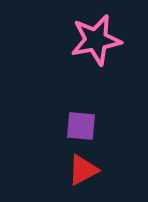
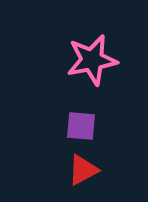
pink star: moved 4 px left, 20 px down
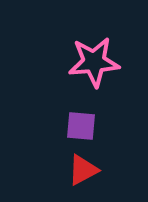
pink star: moved 2 px right, 2 px down; rotated 6 degrees clockwise
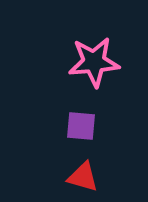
red triangle: moved 7 px down; rotated 44 degrees clockwise
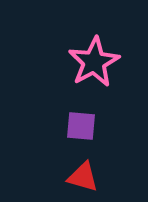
pink star: rotated 24 degrees counterclockwise
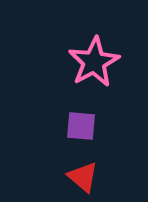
red triangle: rotated 24 degrees clockwise
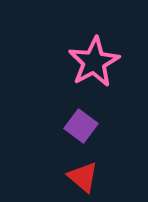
purple square: rotated 32 degrees clockwise
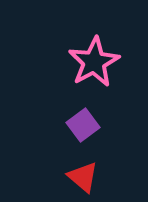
purple square: moved 2 px right, 1 px up; rotated 16 degrees clockwise
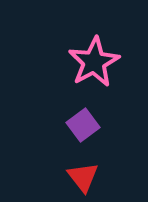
red triangle: rotated 12 degrees clockwise
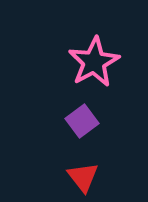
purple square: moved 1 px left, 4 px up
